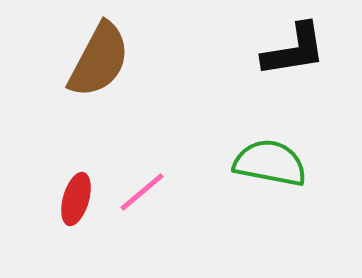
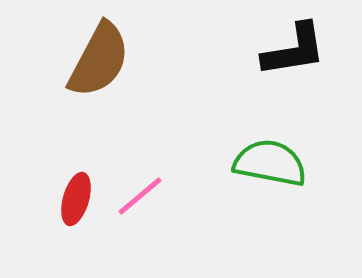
pink line: moved 2 px left, 4 px down
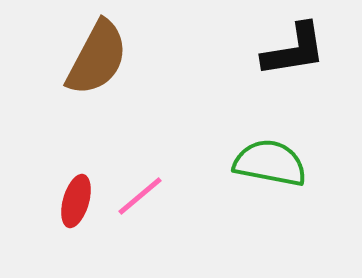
brown semicircle: moved 2 px left, 2 px up
red ellipse: moved 2 px down
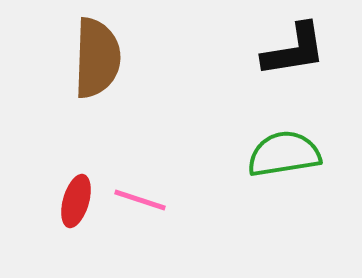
brown semicircle: rotated 26 degrees counterclockwise
green semicircle: moved 14 px right, 9 px up; rotated 20 degrees counterclockwise
pink line: moved 4 px down; rotated 58 degrees clockwise
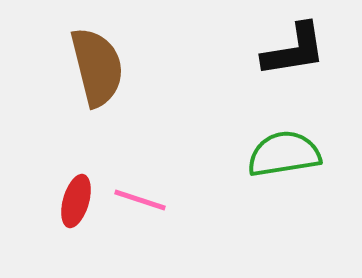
brown semicircle: moved 9 px down; rotated 16 degrees counterclockwise
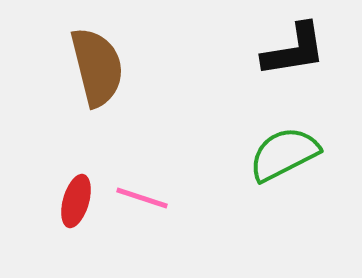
green semicircle: rotated 18 degrees counterclockwise
pink line: moved 2 px right, 2 px up
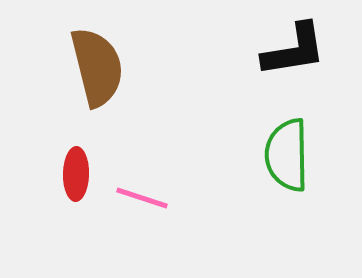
green semicircle: moved 3 px right, 1 px down; rotated 64 degrees counterclockwise
red ellipse: moved 27 px up; rotated 15 degrees counterclockwise
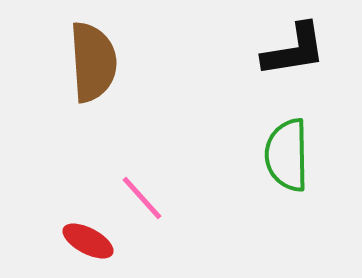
brown semicircle: moved 4 px left, 5 px up; rotated 10 degrees clockwise
red ellipse: moved 12 px right, 67 px down; rotated 63 degrees counterclockwise
pink line: rotated 30 degrees clockwise
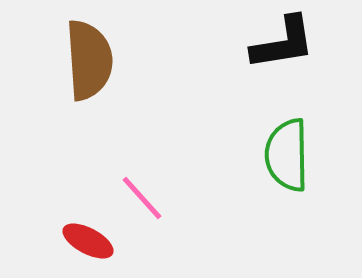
black L-shape: moved 11 px left, 7 px up
brown semicircle: moved 4 px left, 2 px up
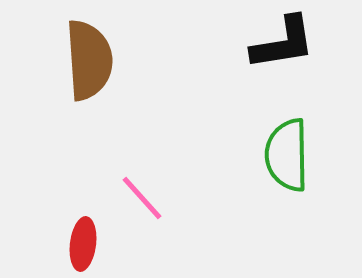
red ellipse: moved 5 px left, 3 px down; rotated 69 degrees clockwise
